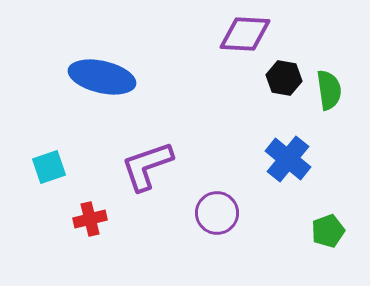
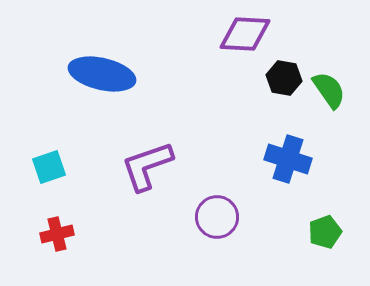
blue ellipse: moved 3 px up
green semicircle: rotated 27 degrees counterclockwise
blue cross: rotated 21 degrees counterclockwise
purple circle: moved 4 px down
red cross: moved 33 px left, 15 px down
green pentagon: moved 3 px left, 1 px down
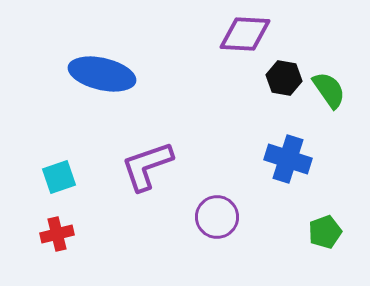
cyan square: moved 10 px right, 10 px down
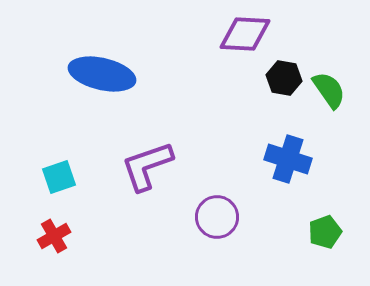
red cross: moved 3 px left, 2 px down; rotated 16 degrees counterclockwise
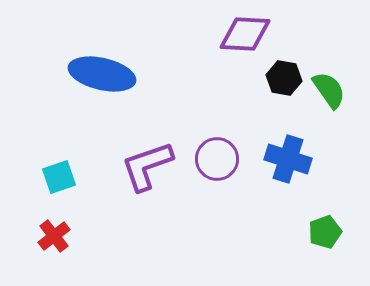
purple circle: moved 58 px up
red cross: rotated 8 degrees counterclockwise
